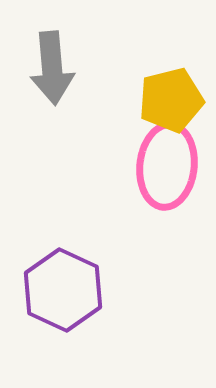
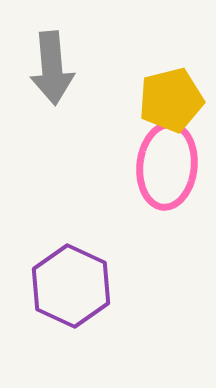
purple hexagon: moved 8 px right, 4 px up
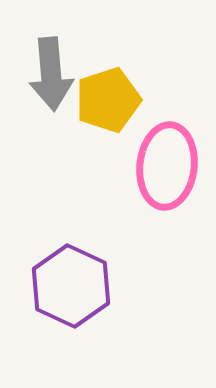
gray arrow: moved 1 px left, 6 px down
yellow pentagon: moved 63 px left; rotated 4 degrees counterclockwise
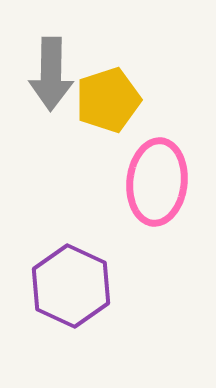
gray arrow: rotated 6 degrees clockwise
pink ellipse: moved 10 px left, 16 px down
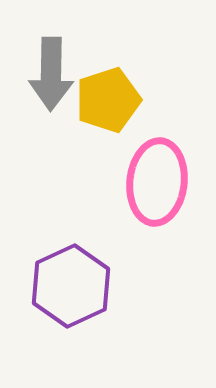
purple hexagon: rotated 10 degrees clockwise
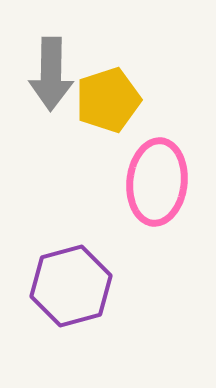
purple hexagon: rotated 10 degrees clockwise
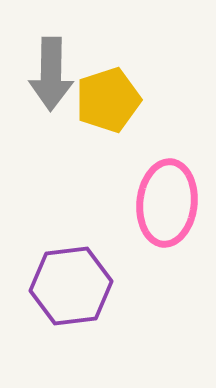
pink ellipse: moved 10 px right, 21 px down
purple hexagon: rotated 8 degrees clockwise
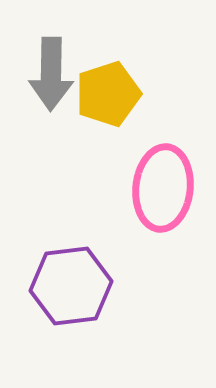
yellow pentagon: moved 6 px up
pink ellipse: moved 4 px left, 15 px up
